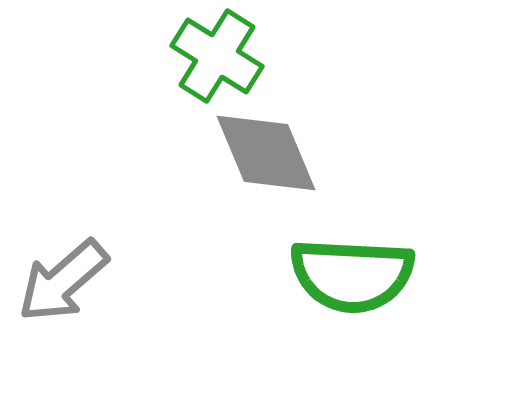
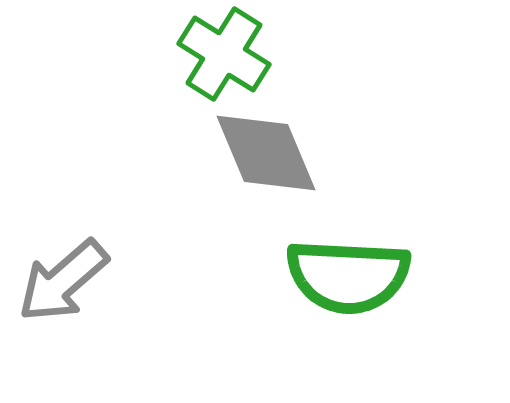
green cross: moved 7 px right, 2 px up
green semicircle: moved 4 px left, 1 px down
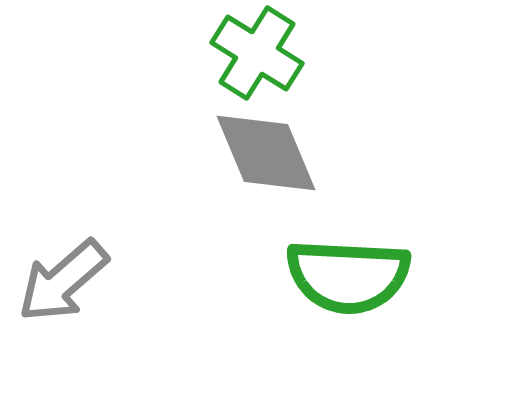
green cross: moved 33 px right, 1 px up
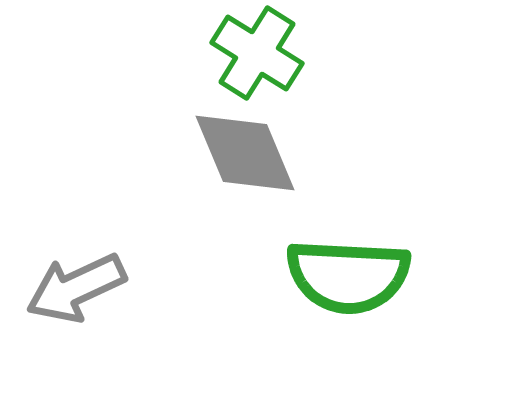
gray diamond: moved 21 px left
gray arrow: moved 13 px right, 7 px down; rotated 16 degrees clockwise
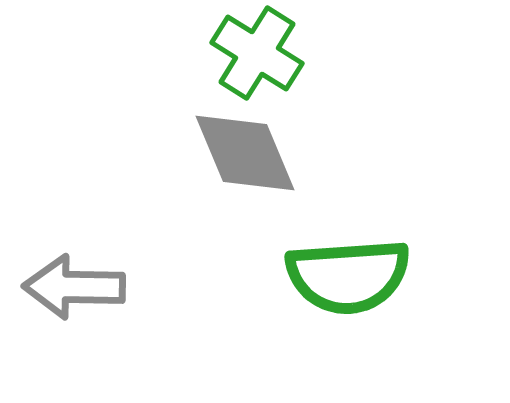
green semicircle: rotated 7 degrees counterclockwise
gray arrow: moved 2 px left, 1 px up; rotated 26 degrees clockwise
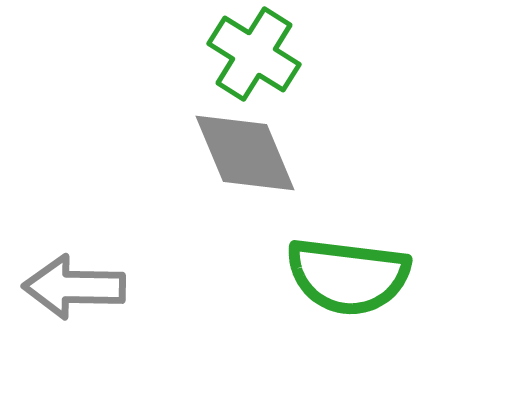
green cross: moved 3 px left, 1 px down
green semicircle: rotated 11 degrees clockwise
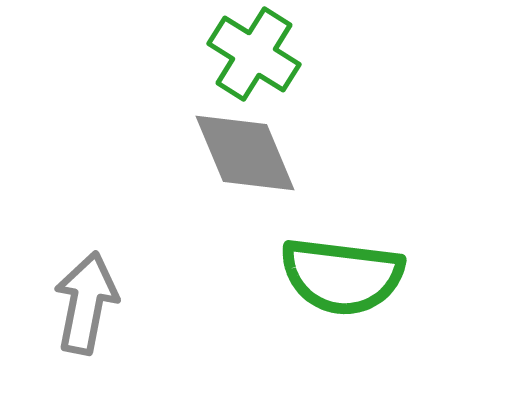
green semicircle: moved 6 px left
gray arrow: moved 12 px right, 16 px down; rotated 100 degrees clockwise
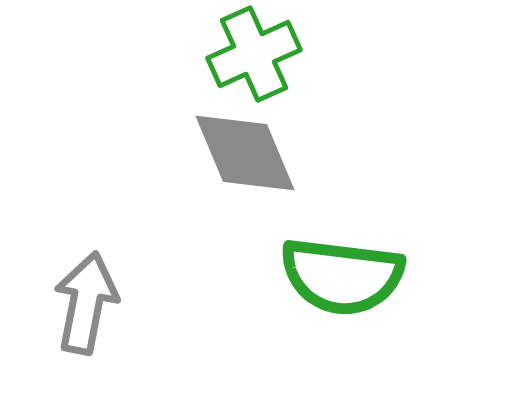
green cross: rotated 34 degrees clockwise
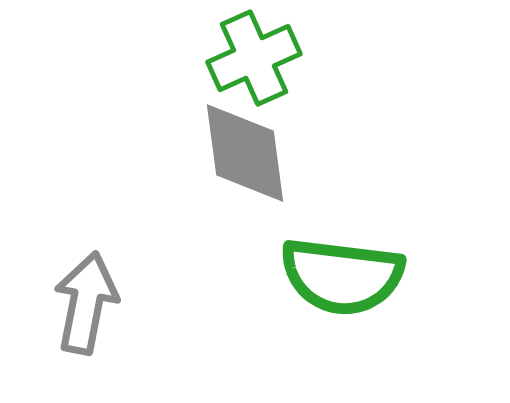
green cross: moved 4 px down
gray diamond: rotated 15 degrees clockwise
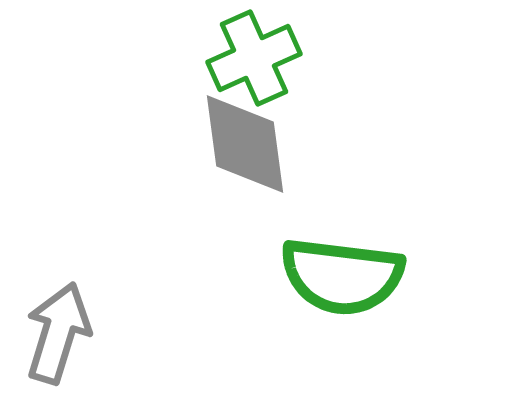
gray diamond: moved 9 px up
gray arrow: moved 28 px left, 30 px down; rotated 6 degrees clockwise
